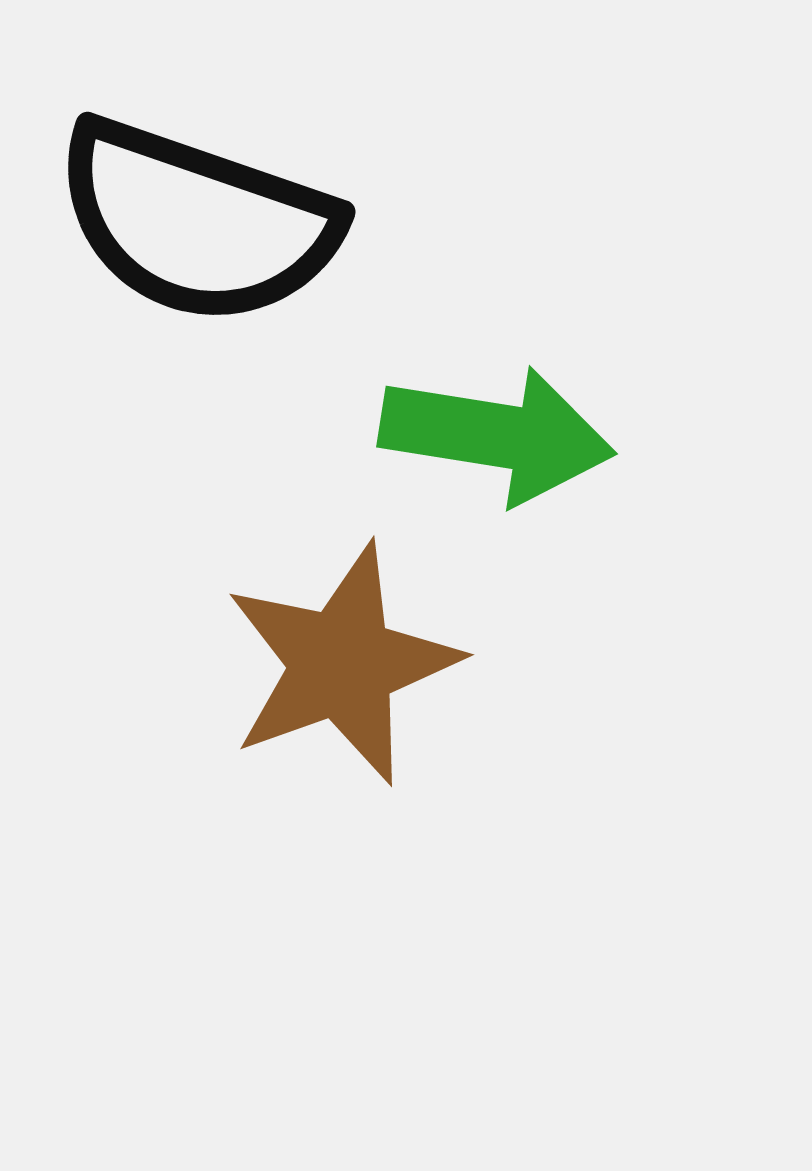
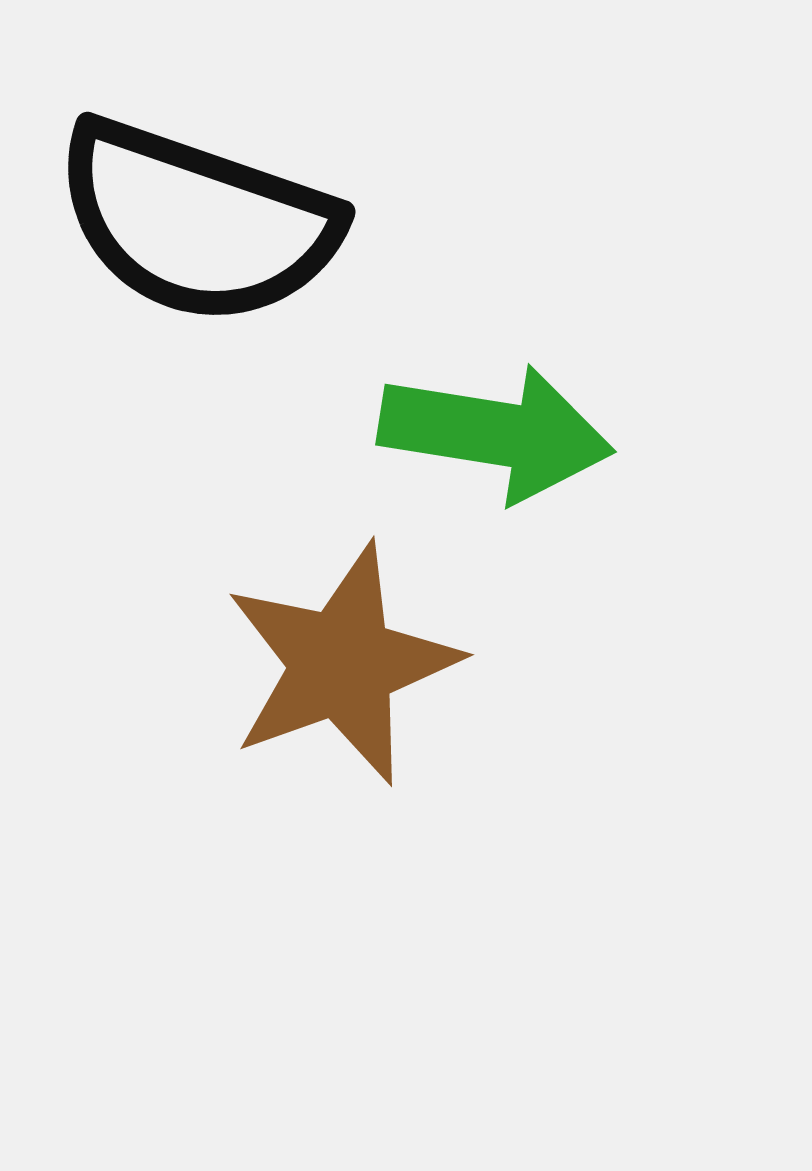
green arrow: moved 1 px left, 2 px up
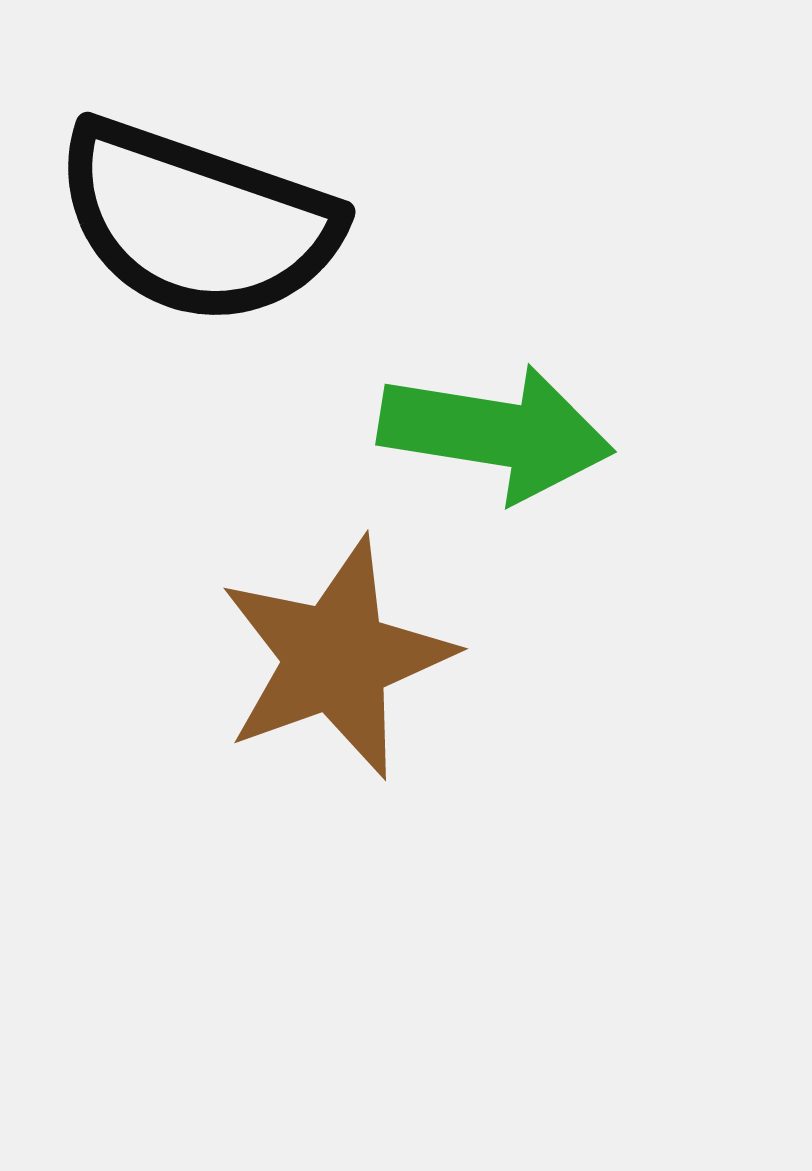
brown star: moved 6 px left, 6 px up
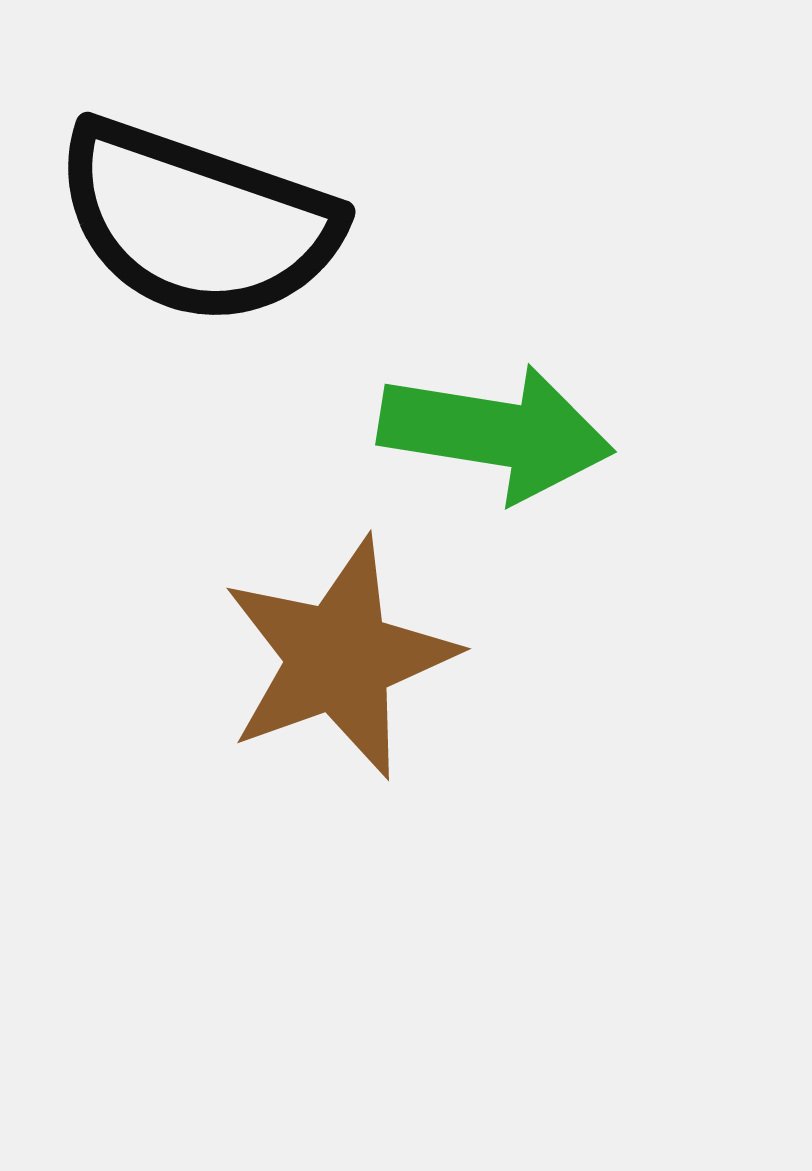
brown star: moved 3 px right
